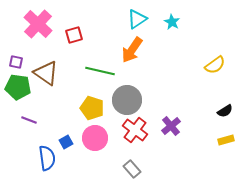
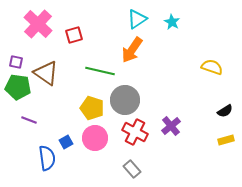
yellow semicircle: moved 3 px left, 2 px down; rotated 125 degrees counterclockwise
gray circle: moved 2 px left
red cross: moved 2 px down; rotated 10 degrees counterclockwise
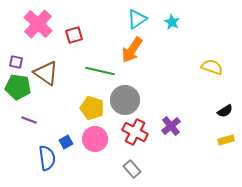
pink circle: moved 1 px down
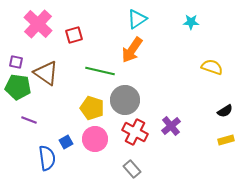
cyan star: moved 19 px right; rotated 28 degrees counterclockwise
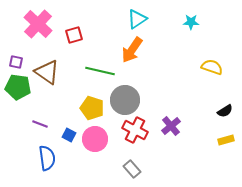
brown triangle: moved 1 px right, 1 px up
purple line: moved 11 px right, 4 px down
red cross: moved 2 px up
blue square: moved 3 px right, 7 px up; rotated 32 degrees counterclockwise
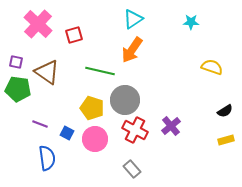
cyan triangle: moved 4 px left
green pentagon: moved 2 px down
blue square: moved 2 px left, 2 px up
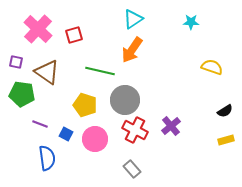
pink cross: moved 5 px down
green pentagon: moved 4 px right, 5 px down
yellow pentagon: moved 7 px left, 3 px up
blue square: moved 1 px left, 1 px down
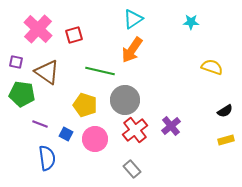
red cross: rotated 25 degrees clockwise
